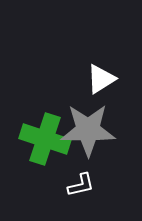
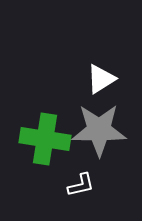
gray star: moved 11 px right
green cross: rotated 9 degrees counterclockwise
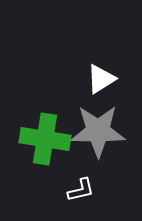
gray star: moved 1 px left, 1 px down
white L-shape: moved 5 px down
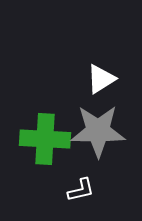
green cross: rotated 6 degrees counterclockwise
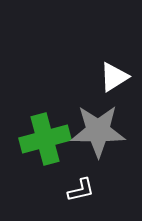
white triangle: moved 13 px right, 2 px up
green cross: rotated 18 degrees counterclockwise
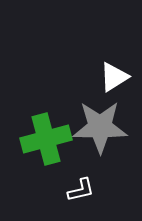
gray star: moved 2 px right, 4 px up
green cross: moved 1 px right
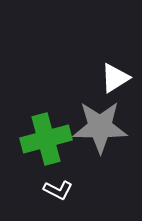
white triangle: moved 1 px right, 1 px down
white L-shape: moved 23 px left; rotated 40 degrees clockwise
